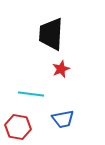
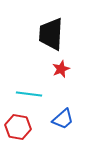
cyan line: moved 2 px left
blue trapezoid: rotated 30 degrees counterclockwise
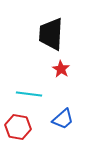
red star: rotated 18 degrees counterclockwise
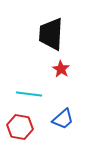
red hexagon: moved 2 px right
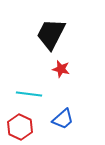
black trapezoid: rotated 24 degrees clockwise
red star: rotated 18 degrees counterclockwise
red hexagon: rotated 15 degrees clockwise
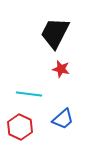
black trapezoid: moved 4 px right, 1 px up
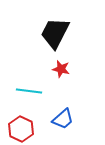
cyan line: moved 3 px up
red hexagon: moved 1 px right, 2 px down
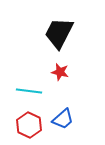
black trapezoid: moved 4 px right
red star: moved 1 px left, 3 px down
red hexagon: moved 8 px right, 4 px up
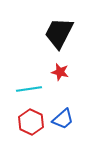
cyan line: moved 2 px up; rotated 15 degrees counterclockwise
red hexagon: moved 2 px right, 3 px up
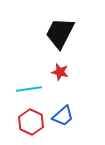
black trapezoid: moved 1 px right
blue trapezoid: moved 3 px up
